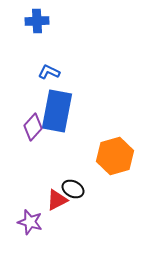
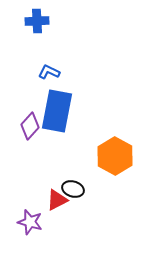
purple diamond: moved 3 px left, 1 px up
orange hexagon: rotated 15 degrees counterclockwise
black ellipse: rotated 10 degrees counterclockwise
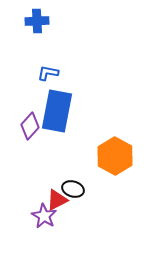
blue L-shape: moved 1 px left, 1 px down; rotated 15 degrees counterclockwise
purple star: moved 14 px right, 6 px up; rotated 15 degrees clockwise
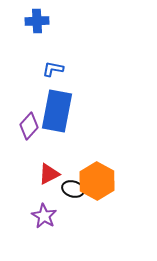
blue L-shape: moved 5 px right, 4 px up
purple diamond: moved 1 px left
orange hexagon: moved 18 px left, 25 px down
red triangle: moved 8 px left, 26 px up
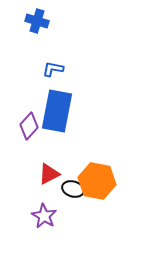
blue cross: rotated 20 degrees clockwise
orange hexagon: rotated 18 degrees counterclockwise
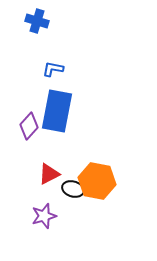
purple star: rotated 25 degrees clockwise
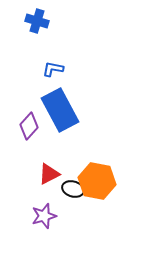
blue rectangle: moved 3 px right, 1 px up; rotated 39 degrees counterclockwise
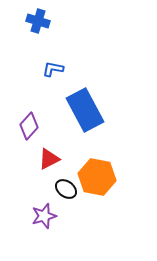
blue cross: moved 1 px right
blue rectangle: moved 25 px right
red triangle: moved 15 px up
orange hexagon: moved 4 px up
black ellipse: moved 7 px left; rotated 20 degrees clockwise
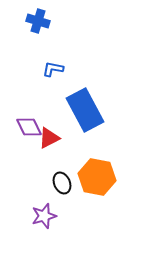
purple diamond: moved 1 px down; rotated 68 degrees counterclockwise
red triangle: moved 21 px up
black ellipse: moved 4 px left, 6 px up; rotated 30 degrees clockwise
